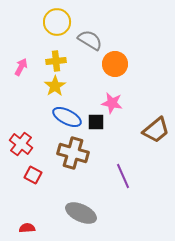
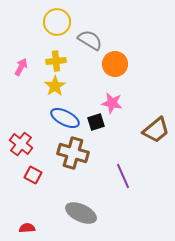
blue ellipse: moved 2 px left, 1 px down
black square: rotated 18 degrees counterclockwise
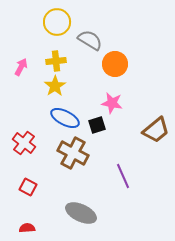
black square: moved 1 px right, 3 px down
red cross: moved 3 px right, 1 px up
brown cross: rotated 12 degrees clockwise
red square: moved 5 px left, 12 px down
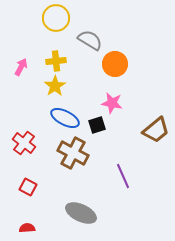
yellow circle: moved 1 px left, 4 px up
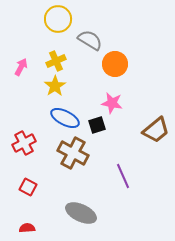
yellow circle: moved 2 px right, 1 px down
yellow cross: rotated 18 degrees counterclockwise
red cross: rotated 25 degrees clockwise
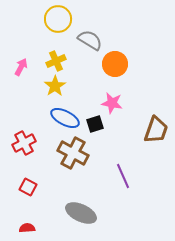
black square: moved 2 px left, 1 px up
brown trapezoid: rotated 32 degrees counterclockwise
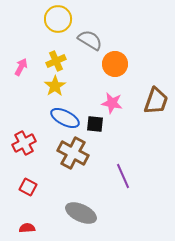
black square: rotated 24 degrees clockwise
brown trapezoid: moved 29 px up
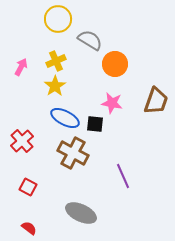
red cross: moved 2 px left, 2 px up; rotated 15 degrees counterclockwise
red semicircle: moved 2 px right; rotated 42 degrees clockwise
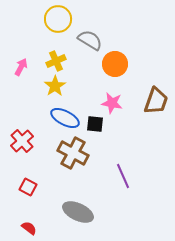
gray ellipse: moved 3 px left, 1 px up
